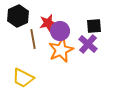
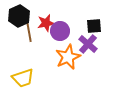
black hexagon: moved 1 px right
red star: moved 2 px left
brown line: moved 4 px left, 7 px up
orange star: moved 7 px right, 7 px down
yellow trapezoid: rotated 45 degrees counterclockwise
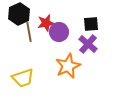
black hexagon: moved 2 px up
black square: moved 3 px left, 2 px up
purple circle: moved 1 px left, 1 px down
orange star: moved 9 px down
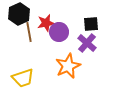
purple cross: moved 1 px left, 1 px up
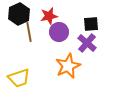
red star: moved 3 px right, 7 px up
yellow trapezoid: moved 4 px left
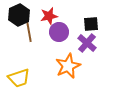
black hexagon: moved 1 px down
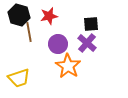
black hexagon: rotated 20 degrees counterclockwise
purple circle: moved 1 px left, 12 px down
orange star: rotated 15 degrees counterclockwise
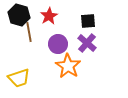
red star: rotated 18 degrees counterclockwise
black square: moved 3 px left, 3 px up
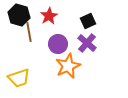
black square: rotated 21 degrees counterclockwise
orange star: rotated 15 degrees clockwise
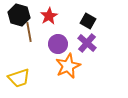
black square: rotated 35 degrees counterclockwise
